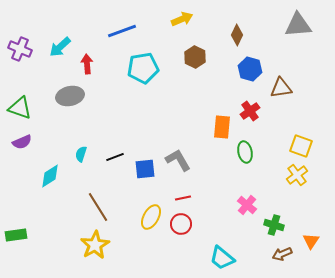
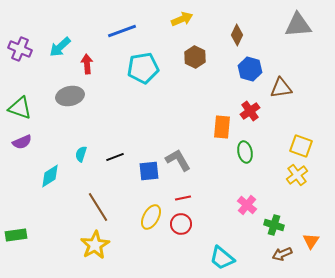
blue square: moved 4 px right, 2 px down
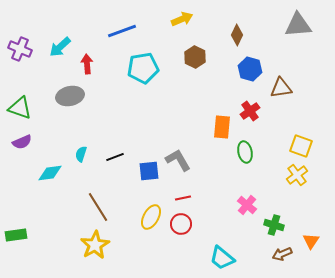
cyan diamond: moved 3 px up; rotated 25 degrees clockwise
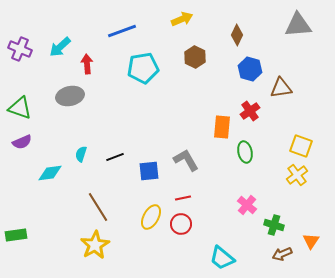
gray L-shape: moved 8 px right
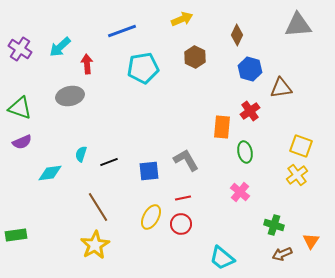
purple cross: rotated 10 degrees clockwise
black line: moved 6 px left, 5 px down
pink cross: moved 7 px left, 13 px up
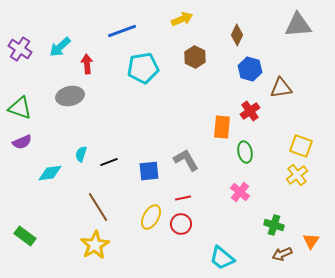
green rectangle: moved 9 px right, 1 px down; rotated 45 degrees clockwise
